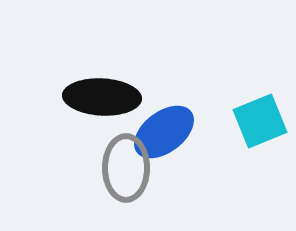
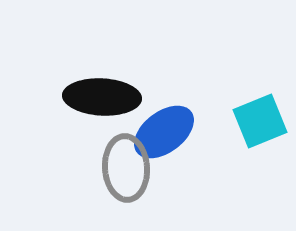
gray ellipse: rotated 4 degrees counterclockwise
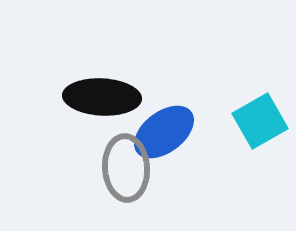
cyan square: rotated 8 degrees counterclockwise
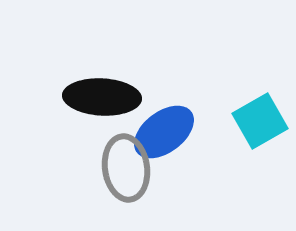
gray ellipse: rotated 4 degrees counterclockwise
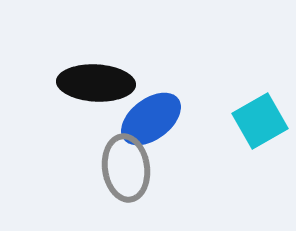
black ellipse: moved 6 px left, 14 px up
blue ellipse: moved 13 px left, 13 px up
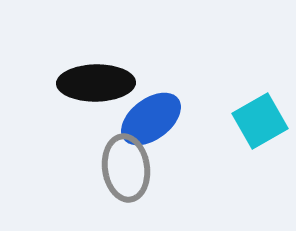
black ellipse: rotated 4 degrees counterclockwise
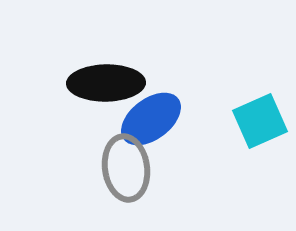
black ellipse: moved 10 px right
cyan square: rotated 6 degrees clockwise
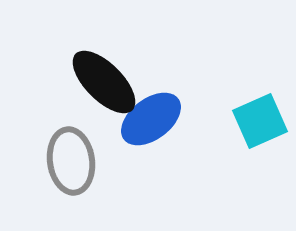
black ellipse: moved 2 px left, 1 px up; rotated 46 degrees clockwise
gray ellipse: moved 55 px left, 7 px up
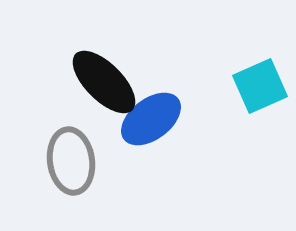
cyan square: moved 35 px up
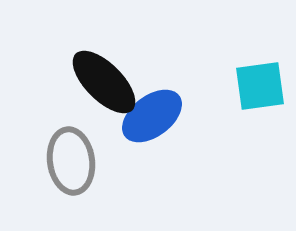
cyan square: rotated 16 degrees clockwise
blue ellipse: moved 1 px right, 3 px up
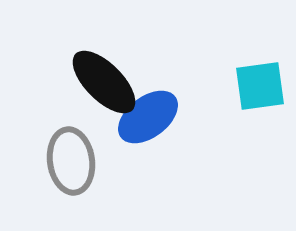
blue ellipse: moved 4 px left, 1 px down
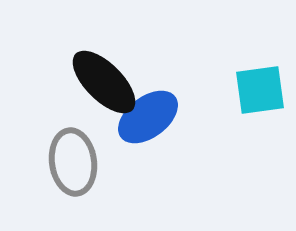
cyan square: moved 4 px down
gray ellipse: moved 2 px right, 1 px down
